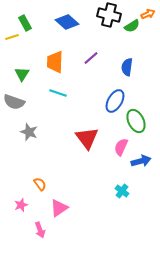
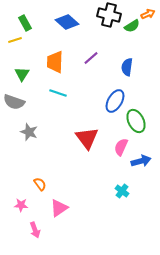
yellow line: moved 3 px right, 3 px down
pink star: rotated 24 degrees clockwise
pink arrow: moved 5 px left
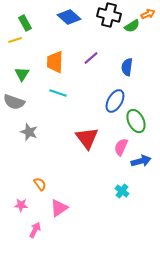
blue diamond: moved 2 px right, 5 px up
pink arrow: rotated 133 degrees counterclockwise
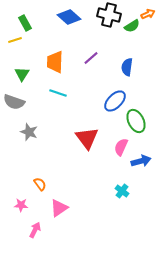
blue ellipse: rotated 15 degrees clockwise
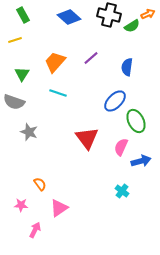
green rectangle: moved 2 px left, 8 px up
orange trapezoid: rotated 40 degrees clockwise
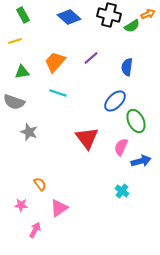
yellow line: moved 1 px down
green triangle: moved 2 px up; rotated 49 degrees clockwise
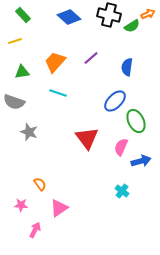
green rectangle: rotated 14 degrees counterclockwise
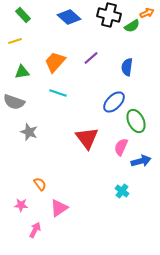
orange arrow: moved 1 px left, 1 px up
blue ellipse: moved 1 px left, 1 px down
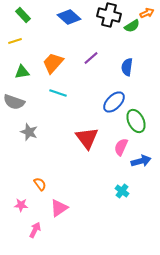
orange trapezoid: moved 2 px left, 1 px down
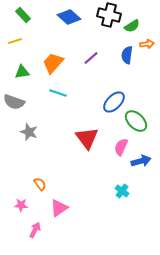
orange arrow: moved 31 px down; rotated 16 degrees clockwise
blue semicircle: moved 12 px up
green ellipse: rotated 20 degrees counterclockwise
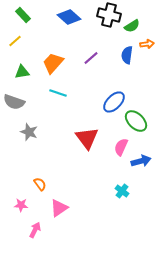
yellow line: rotated 24 degrees counterclockwise
